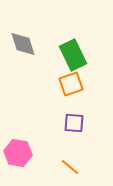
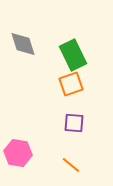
orange line: moved 1 px right, 2 px up
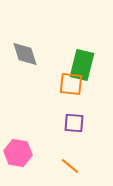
gray diamond: moved 2 px right, 10 px down
green rectangle: moved 9 px right, 10 px down; rotated 40 degrees clockwise
orange square: rotated 25 degrees clockwise
orange line: moved 1 px left, 1 px down
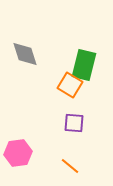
green rectangle: moved 2 px right
orange square: moved 1 px left, 1 px down; rotated 25 degrees clockwise
pink hexagon: rotated 16 degrees counterclockwise
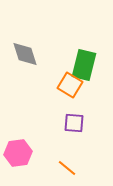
orange line: moved 3 px left, 2 px down
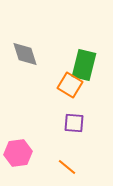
orange line: moved 1 px up
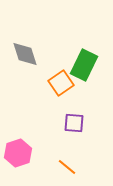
green rectangle: rotated 12 degrees clockwise
orange square: moved 9 px left, 2 px up; rotated 25 degrees clockwise
pink hexagon: rotated 12 degrees counterclockwise
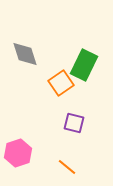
purple square: rotated 10 degrees clockwise
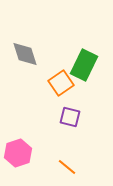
purple square: moved 4 px left, 6 px up
